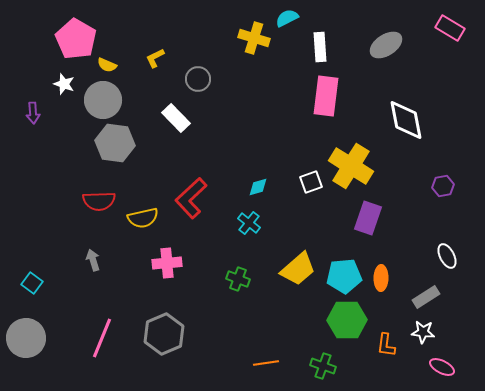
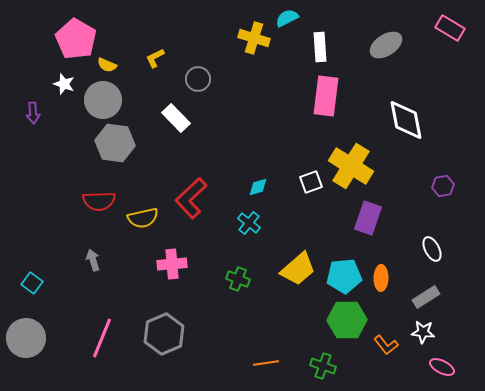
white ellipse at (447, 256): moved 15 px left, 7 px up
pink cross at (167, 263): moved 5 px right, 1 px down
orange L-shape at (386, 345): rotated 45 degrees counterclockwise
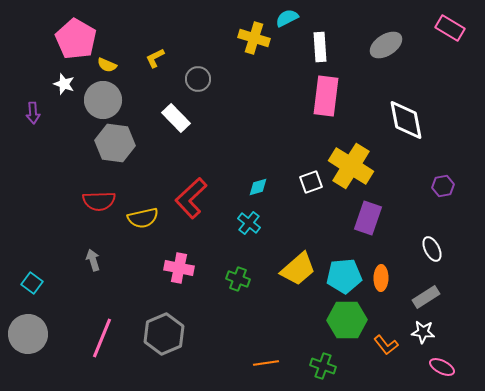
pink cross at (172, 264): moved 7 px right, 4 px down; rotated 16 degrees clockwise
gray circle at (26, 338): moved 2 px right, 4 px up
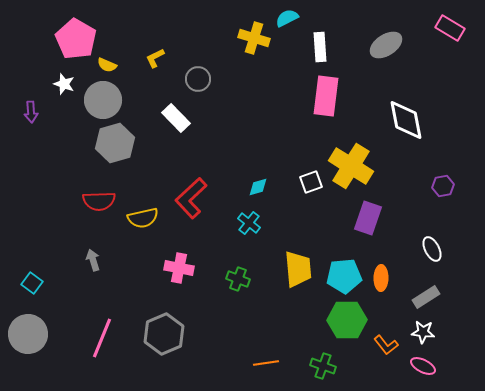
purple arrow at (33, 113): moved 2 px left, 1 px up
gray hexagon at (115, 143): rotated 24 degrees counterclockwise
yellow trapezoid at (298, 269): rotated 54 degrees counterclockwise
pink ellipse at (442, 367): moved 19 px left, 1 px up
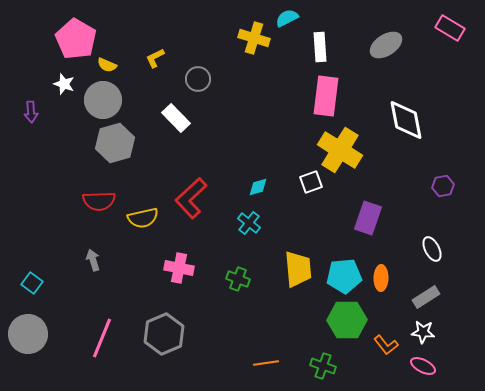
yellow cross at (351, 166): moved 11 px left, 16 px up
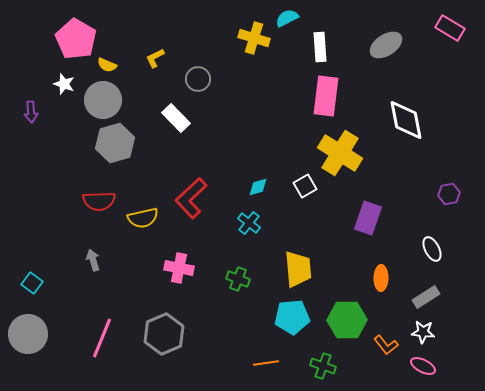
yellow cross at (340, 150): moved 3 px down
white square at (311, 182): moved 6 px left, 4 px down; rotated 10 degrees counterclockwise
purple hexagon at (443, 186): moved 6 px right, 8 px down
cyan pentagon at (344, 276): moved 52 px left, 41 px down
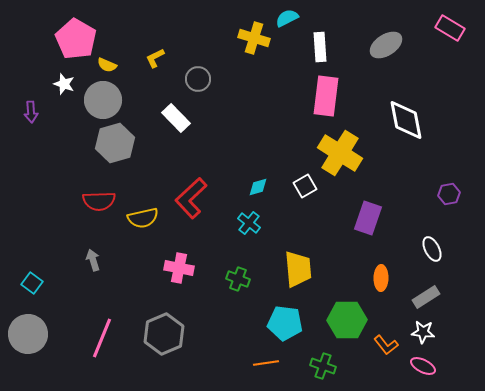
cyan pentagon at (292, 317): moved 7 px left, 6 px down; rotated 12 degrees clockwise
